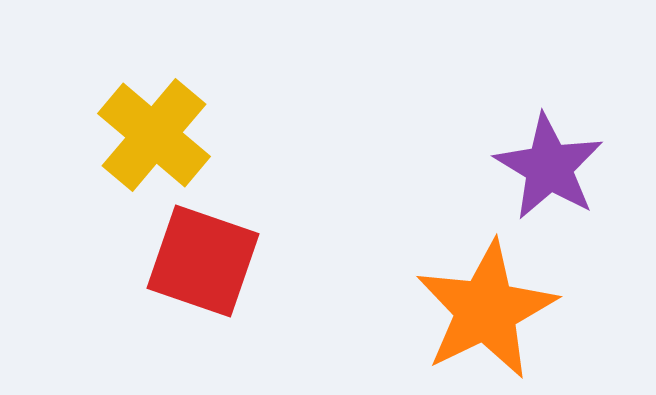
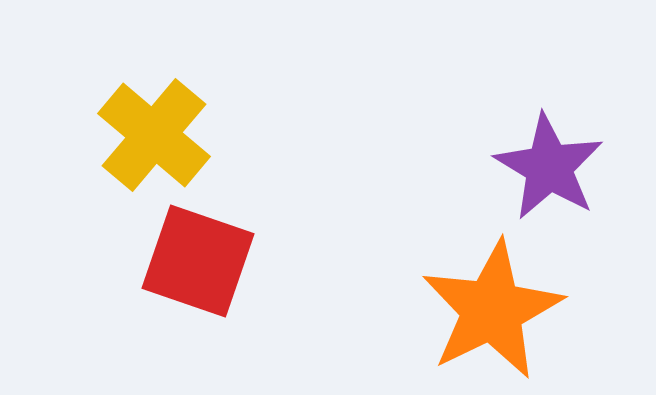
red square: moved 5 px left
orange star: moved 6 px right
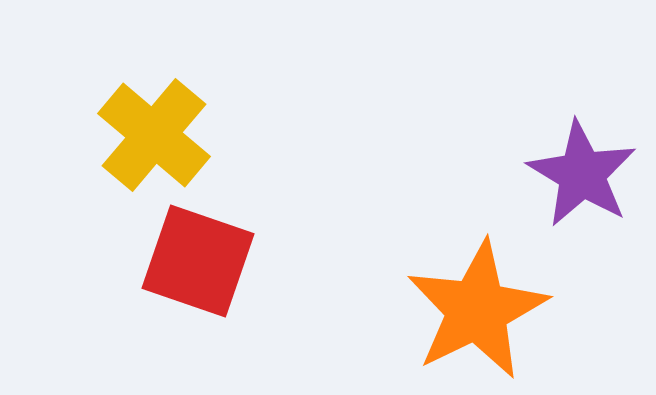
purple star: moved 33 px right, 7 px down
orange star: moved 15 px left
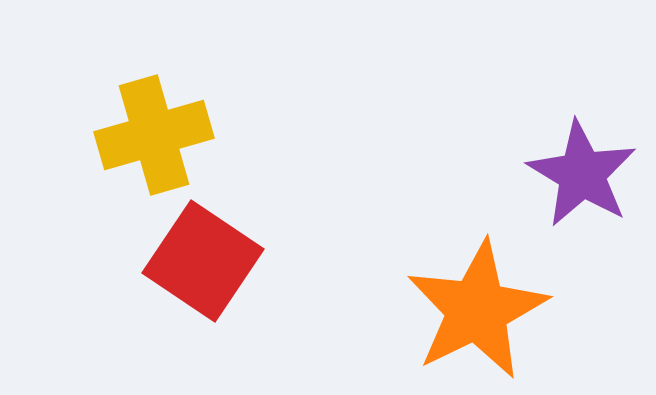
yellow cross: rotated 34 degrees clockwise
red square: moved 5 px right; rotated 15 degrees clockwise
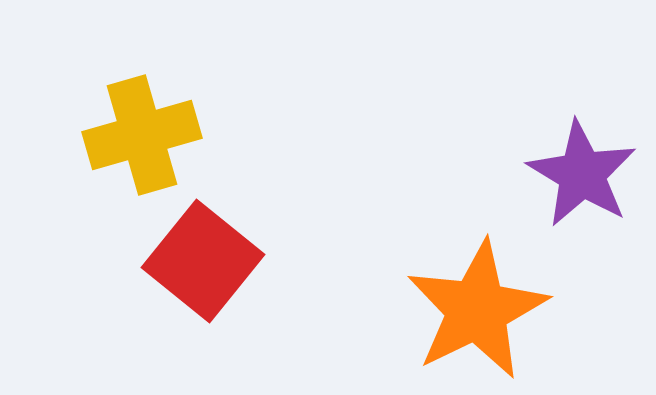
yellow cross: moved 12 px left
red square: rotated 5 degrees clockwise
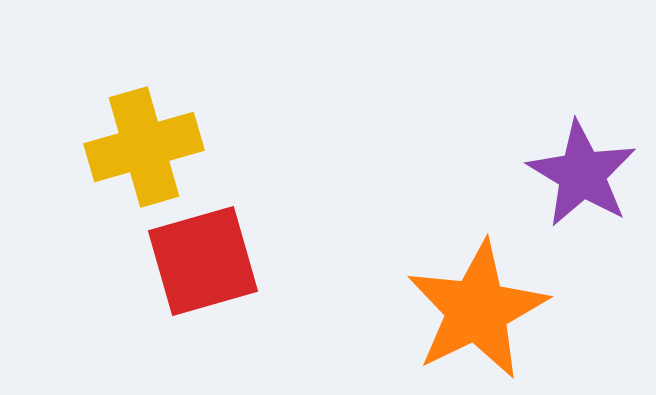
yellow cross: moved 2 px right, 12 px down
red square: rotated 35 degrees clockwise
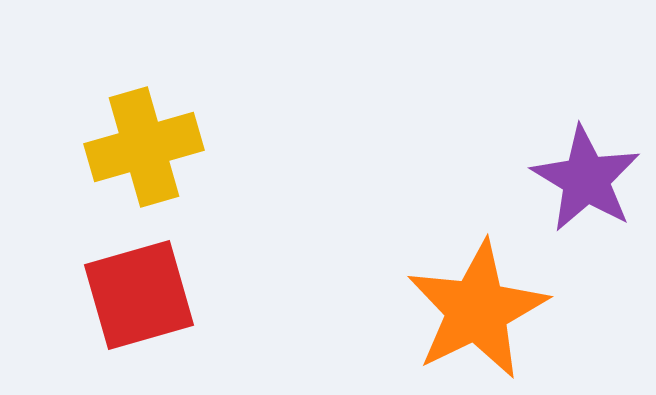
purple star: moved 4 px right, 5 px down
red square: moved 64 px left, 34 px down
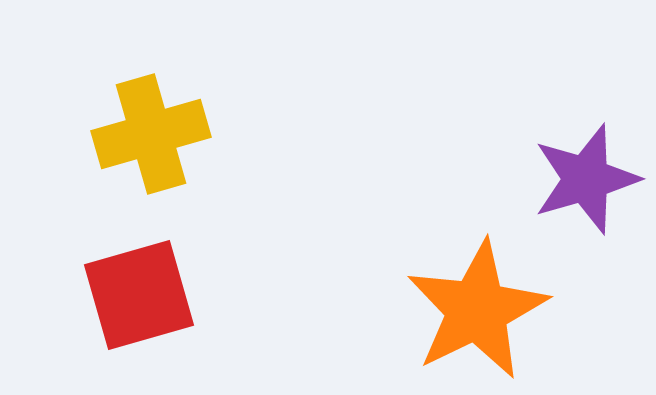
yellow cross: moved 7 px right, 13 px up
purple star: rotated 25 degrees clockwise
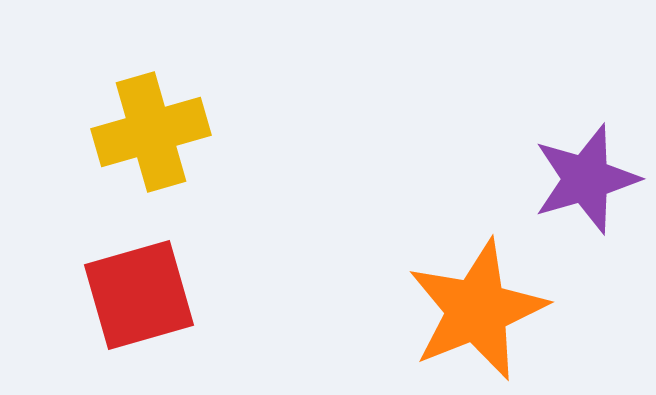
yellow cross: moved 2 px up
orange star: rotated 4 degrees clockwise
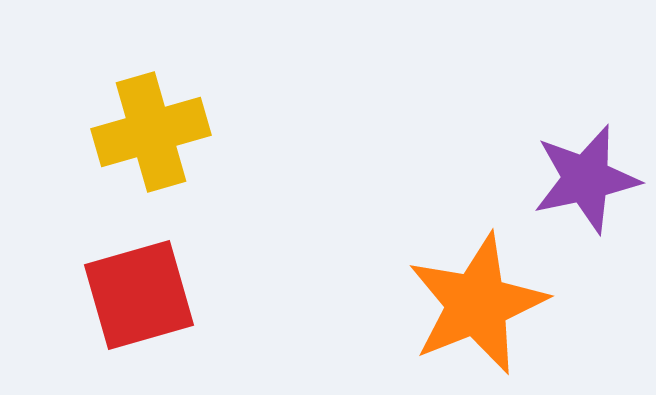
purple star: rotated 4 degrees clockwise
orange star: moved 6 px up
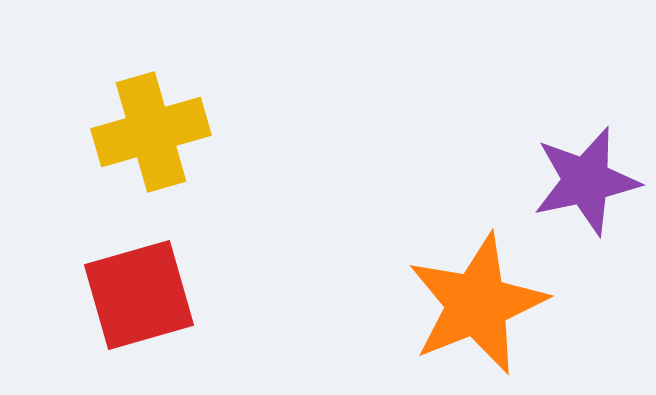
purple star: moved 2 px down
